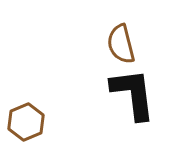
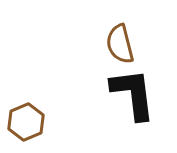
brown semicircle: moved 1 px left
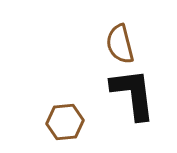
brown hexagon: moved 39 px right; rotated 18 degrees clockwise
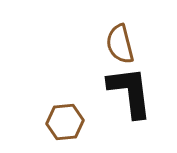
black L-shape: moved 3 px left, 2 px up
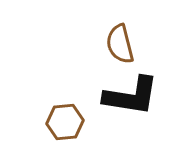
black L-shape: moved 1 px right, 4 px down; rotated 106 degrees clockwise
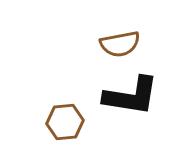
brown semicircle: rotated 87 degrees counterclockwise
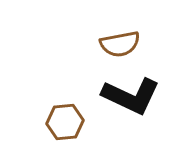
black L-shape: rotated 16 degrees clockwise
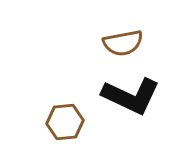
brown semicircle: moved 3 px right, 1 px up
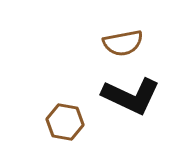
brown hexagon: rotated 15 degrees clockwise
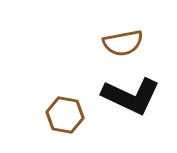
brown hexagon: moved 7 px up
